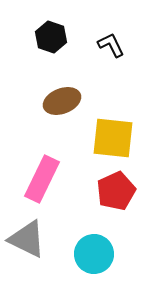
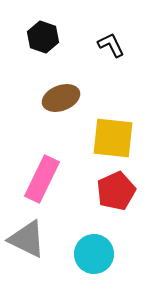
black hexagon: moved 8 px left
brown ellipse: moved 1 px left, 3 px up
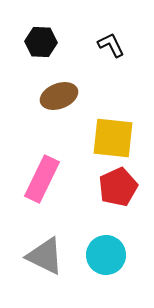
black hexagon: moved 2 px left, 5 px down; rotated 16 degrees counterclockwise
brown ellipse: moved 2 px left, 2 px up
red pentagon: moved 2 px right, 4 px up
gray triangle: moved 18 px right, 17 px down
cyan circle: moved 12 px right, 1 px down
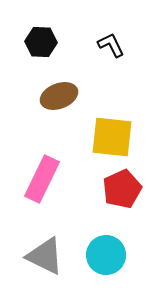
yellow square: moved 1 px left, 1 px up
red pentagon: moved 4 px right, 2 px down
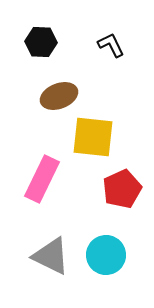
yellow square: moved 19 px left
gray triangle: moved 6 px right
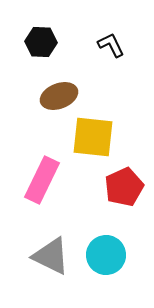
pink rectangle: moved 1 px down
red pentagon: moved 2 px right, 2 px up
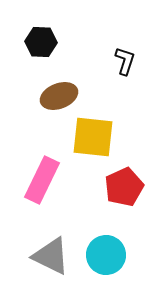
black L-shape: moved 14 px right, 16 px down; rotated 44 degrees clockwise
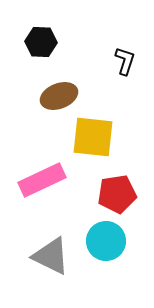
pink rectangle: rotated 39 degrees clockwise
red pentagon: moved 7 px left, 7 px down; rotated 15 degrees clockwise
cyan circle: moved 14 px up
